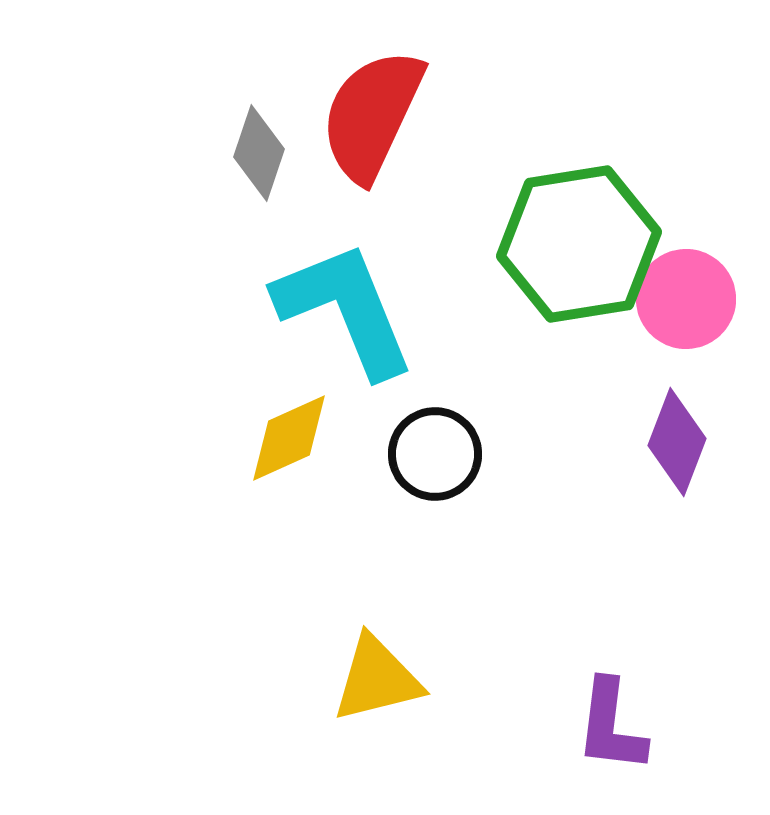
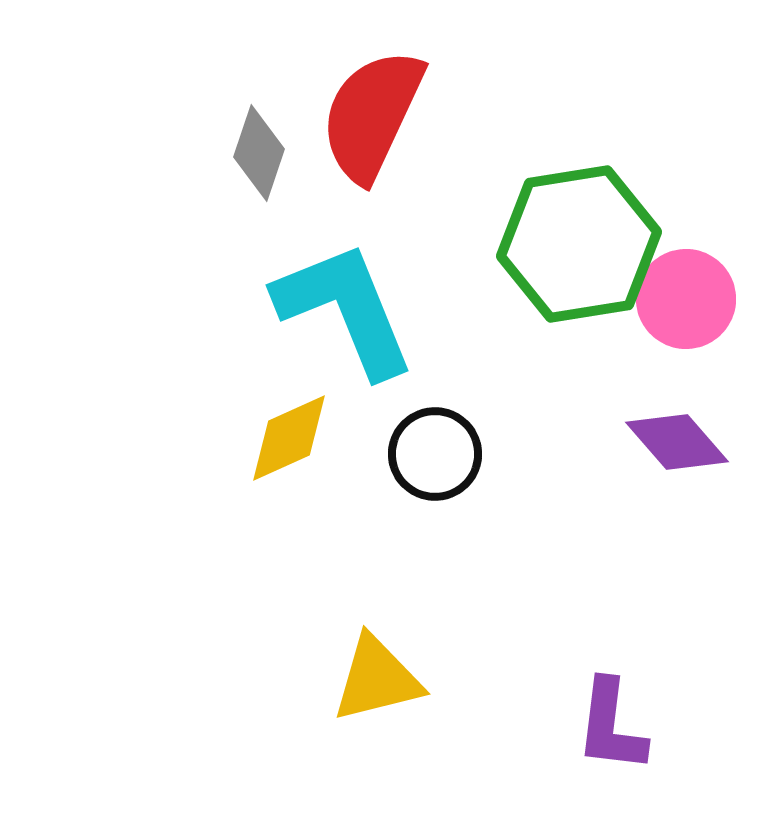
purple diamond: rotated 62 degrees counterclockwise
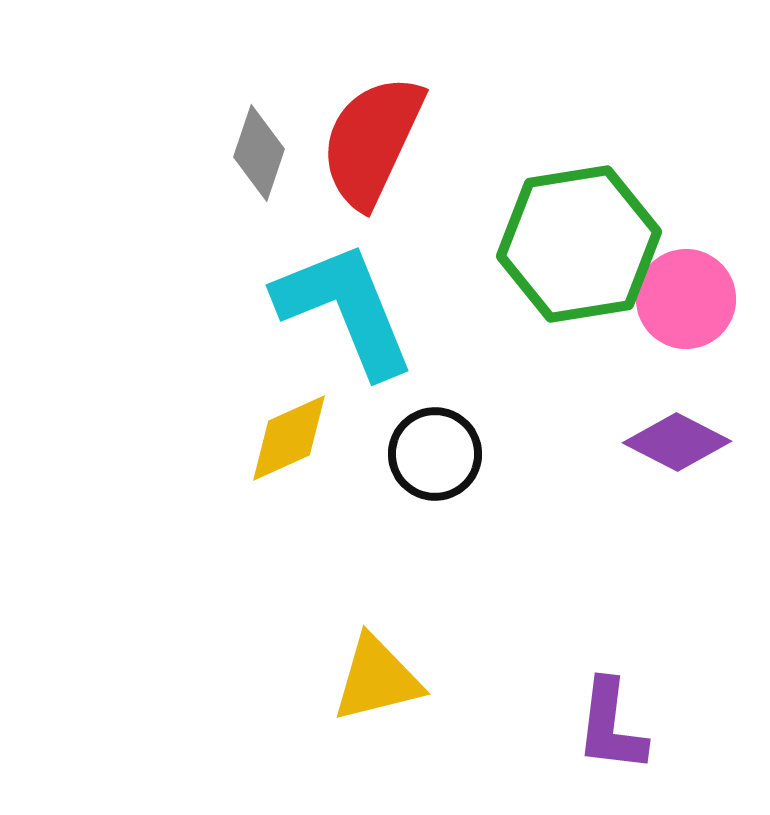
red semicircle: moved 26 px down
purple diamond: rotated 22 degrees counterclockwise
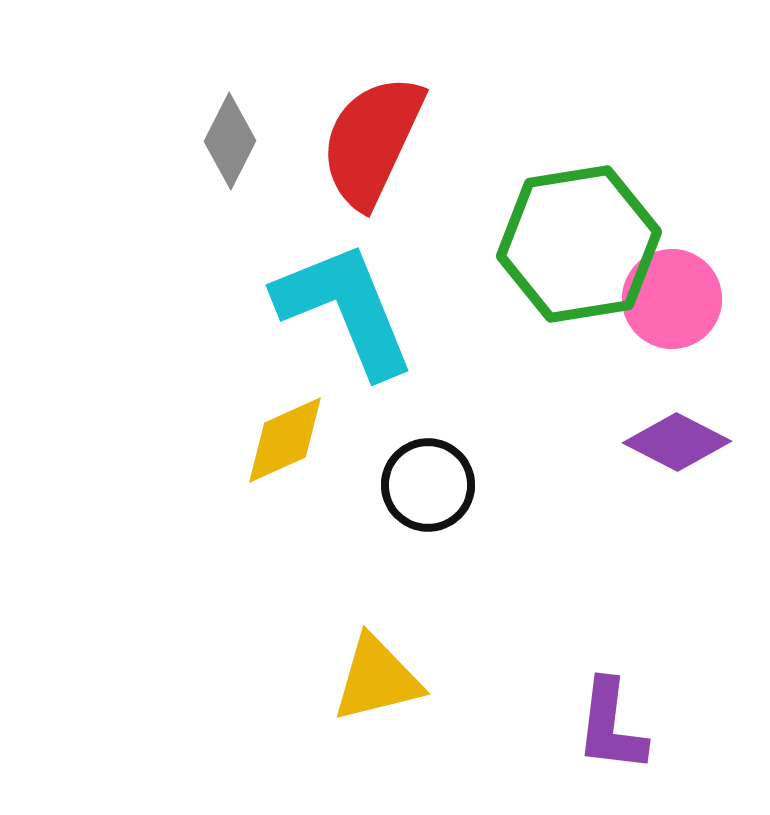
gray diamond: moved 29 px left, 12 px up; rotated 8 degrees clockwise
pink circle: moved 14 px left
yellow diamond: moved 4 px left, 2 px down
black circle: moved 7 px left, 31 px down
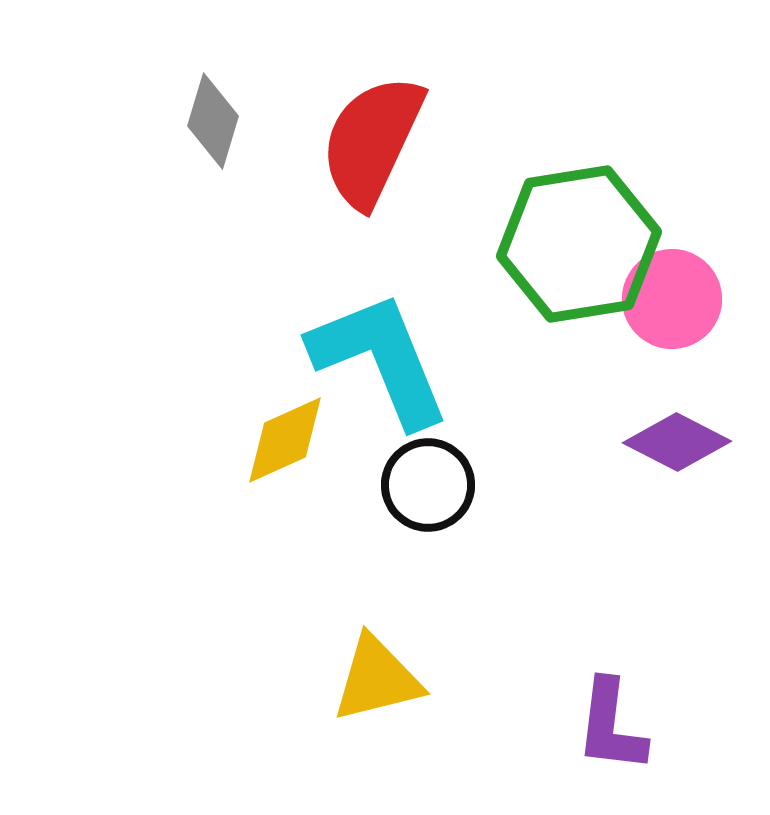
gray diamond: moved 17 px left, 20 px up; rotated 10 degrees counterclockwise
cyan L-shape: moved 35 px right, 50 px down
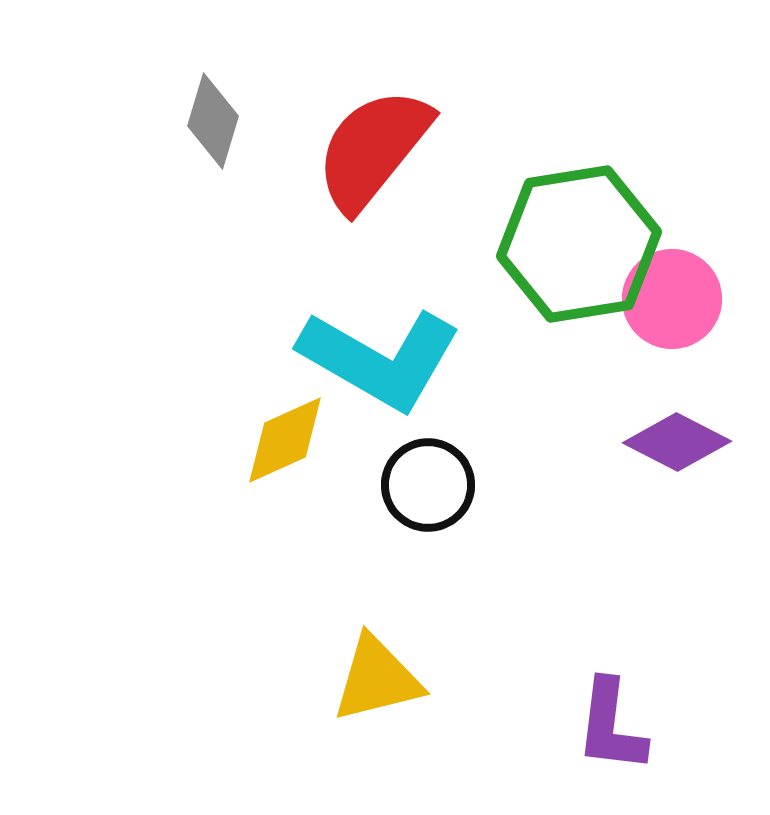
red semicircle: moved 1 px right, 8 px down; rotated 14 degrees clockwise
cyan L-shape: rotated 142 degrees clockwise
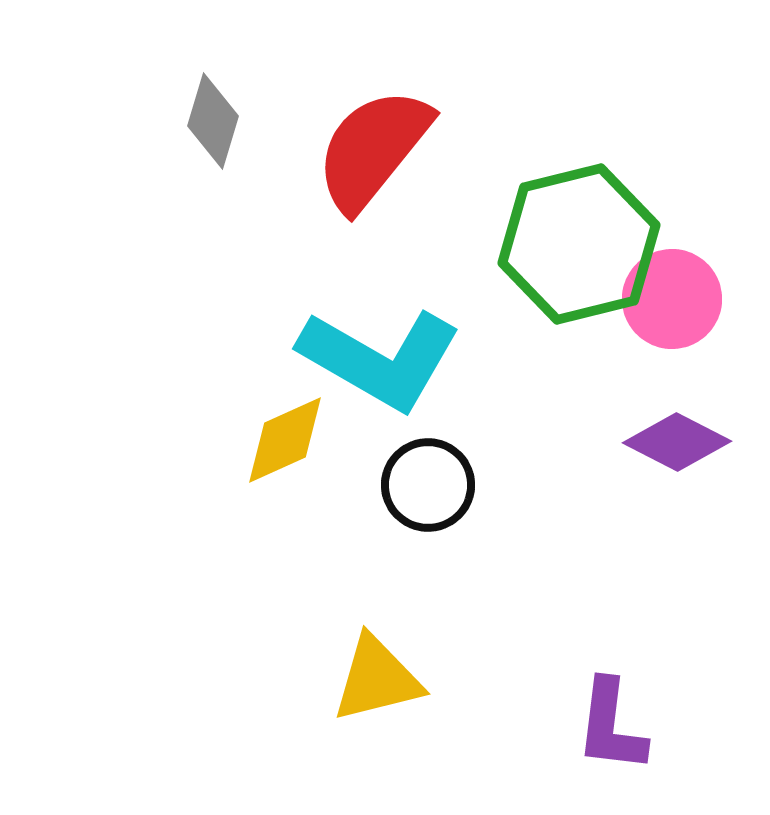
green hexagon: rotated 5 degrees counterclockwise
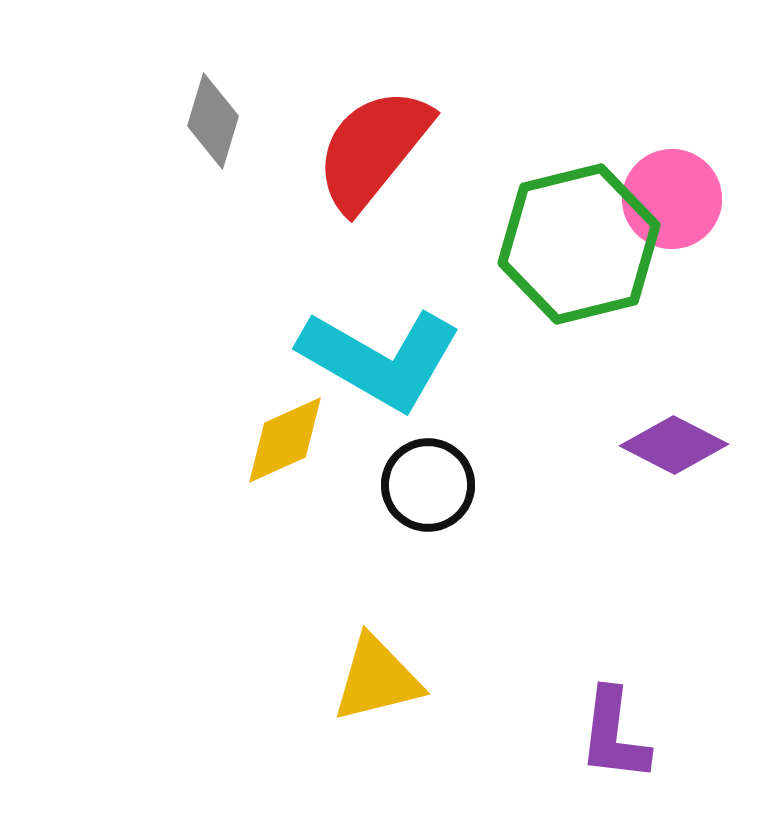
pink circle: moved 100 px up
purple diamond: moved 3 px left, 3 px down
purple L-shape: moved 3 px right, 9 px down
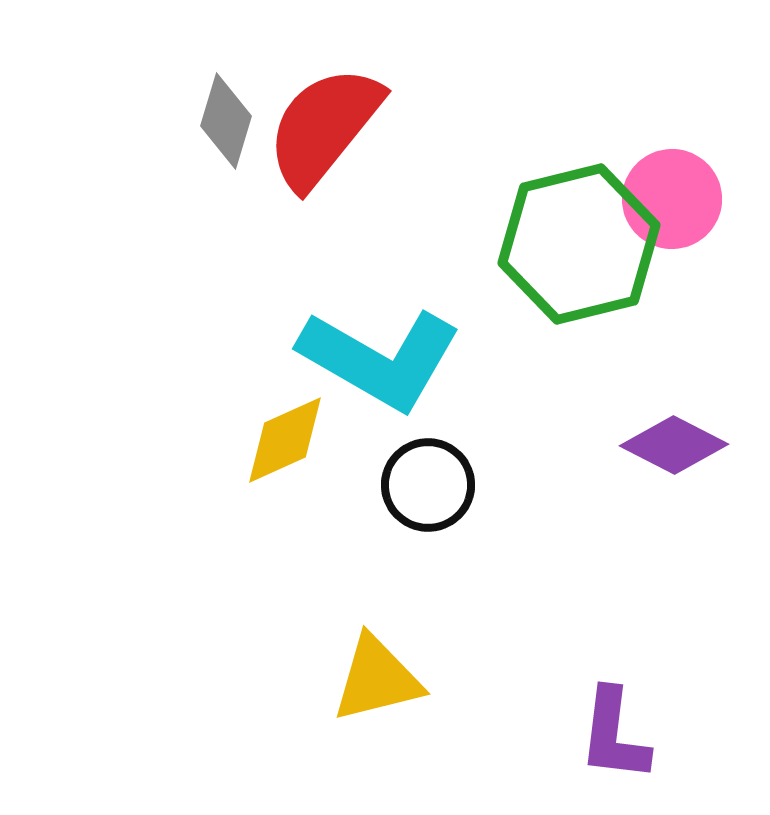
gray diamond: moved 13 px right
red semicircle: moved 49 px left, 22 px up
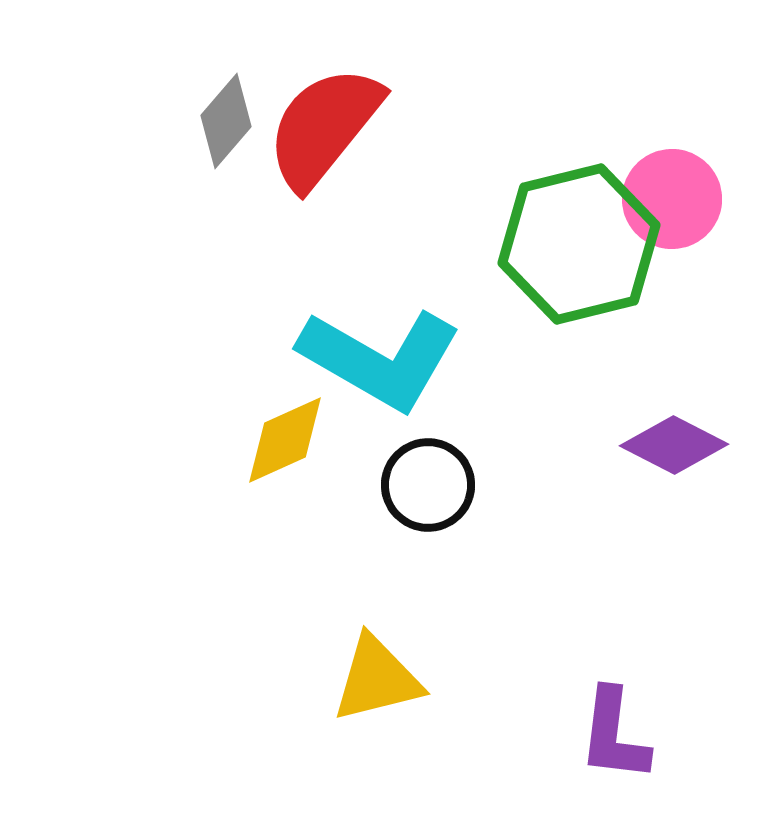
gray diamond: rotated 24 degrees clockwise
